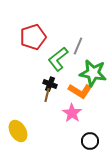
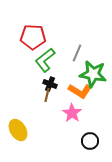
red pentagon: rotated 20 degrees clockwise
gray line: moved 1 px left, 7 px down
green L-shape: moved 13 px left, 1 px down
green star: moved 1 px down
yellow ellipse: moved 1 px up
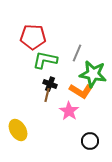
green L-shape: rotated 50 degrees clockwise
orange L-shape: moved 1 px right
pink star: moved 3 px left, 2 px up
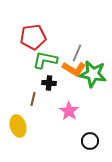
red pentagon: rotated 10 degrees counterclockwise
black cross: moved 1 px left, 1 px up; rotated 16 degrees counterclockwise
orange L-shape: moved 7 px left, 22 px up
brown line: moved 14 px left, 4 px down
yellow ellipse: moved 4 px up; rotated 15 degrees clockwise
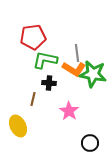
gray line: rotated 30 degrees counterclockwise
yellow ellipse: rotated 10 degrees counterclockwise
black circle: moved 2 px down
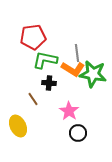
orange L-shape: moved 1 px left
brown line: rotated 48 degrees counterclockwise
black circle: moved 12 px left, 10 px up
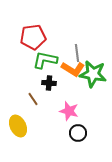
pink star: rotated 18 degrees counterclockwise
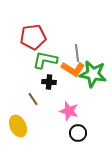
black cross: moved 1 px up
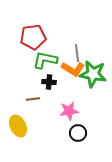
brown line: rotated 64 degrees counterclockwise
pink star: rotated 24 degrees counterclockwise
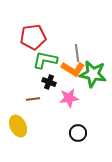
black cross: rotated 16 degrees clockwise
pink star: moved 13 px up
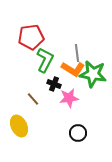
red pentagon: moved 2 px left
green L-shape: rotated 105 degrees clockwise
black cross: moved 5 px right, 2 px down
brown line: rotated 56 degrees clockwise
yellow ellipse: moved 1 px right
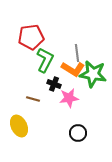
brown line: rotated 32 degrees counterclockwise
